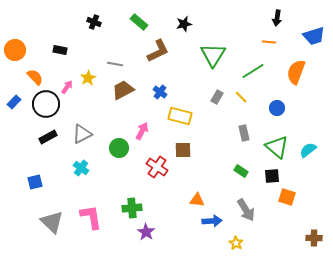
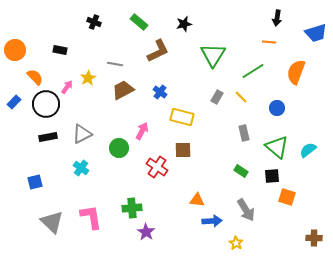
blue trapezoid at (314, 36): moved 2 px right, 3 px up
yellow rectangle at (180, 116): moved 2 px right, 1 px down
black rectangle at (48, 137): rotated 18 degrees clockwise
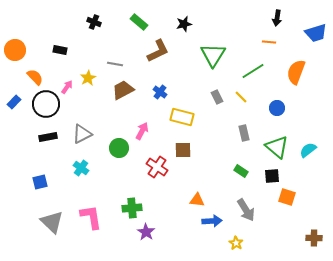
gray rectangle at (217, 97): rotated 56 degrees counterclockwise
blue square at (35, 182): moved 5 px right
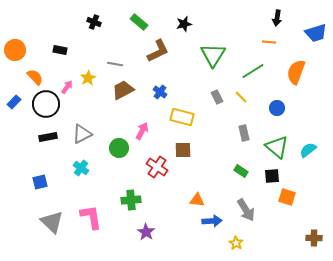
green cross at (132, 208): moved 1 px left, 8 px up
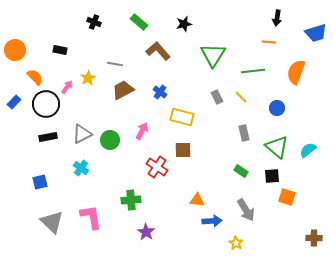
brown L-shape at (158, 51): rotated 105 degrees counterclockwise
green line at (253, 71): rotated 25 degrees clockwise
green circle at (119, 148): moved 9 px left, 8 px up
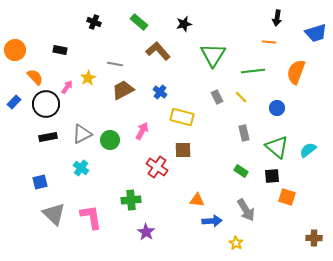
gray triangle at (52, 222): moved 2 px right, 8 px up
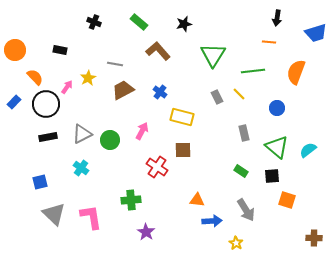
yellow line at (241, 97): moved 2 px left, 3 px up
orange square at (287, 197): moved 3 px down
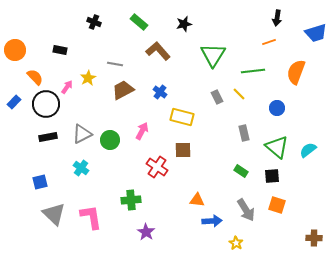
orange line at (269, 42): rotated 24 degrees counterclockwise
orange square at (287, 200): moved 10 px left, 5 px down
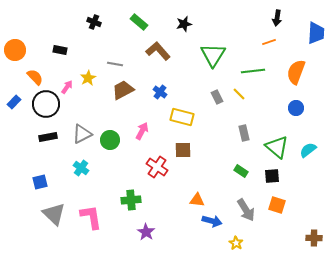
blue trapezoid at (316, 33): rotated 70 degrees counterclockwise
blue circle at (277, 108): moved 19 px right
blue arrow at (212, 221): rotated 18 degrees clockwise
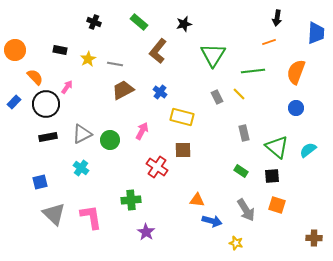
brown L-shape at (158, 51): rotated 100 degrees counterclockwise
yellow star at (88, 78): moved 19 px up
yellow star at (236, 243): rotated 16 degrees counterclockwise
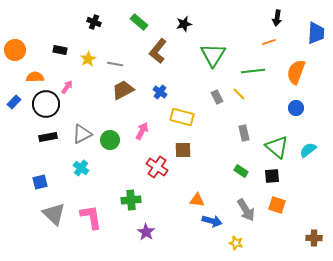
orange semicircle at (35, 77): rotated 48 degrees counterclockwise
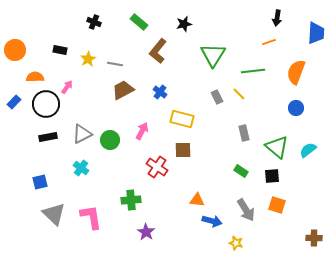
yellow rectangle at (182, 117): moved 2 px down
